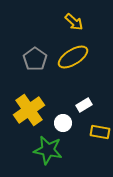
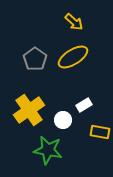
white circle: moved 3 px up
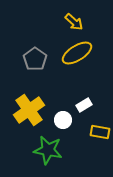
yellow ellipse: moved 4 px right, 4 px up
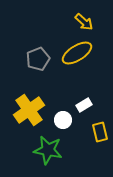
yellow arrow: moved 10 px right
gray pentagon: moved 3 px right; rotated 15 degrees clockwise
yellow rectangle: rotated 66 degrees clockwise
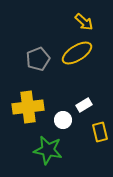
yellow cross: moved 1 px left, 3 px up; rotated 28 degrees clockwise
